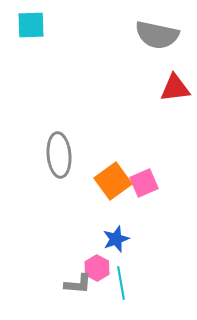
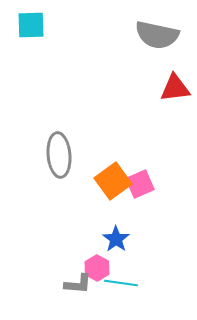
pink square: moved 4 px left, 1 px down
blue star: rotated 16 degrees counterclockwise
cyan line: rotated 72 degrees counterclockwise
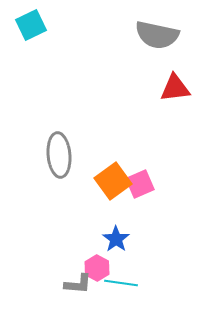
cyan square: rotated 24 degrees counterclockwise
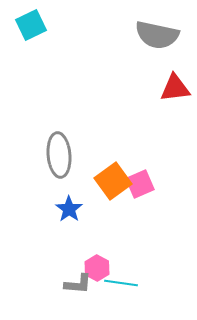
blue star: moved 47 px left, 30 px up
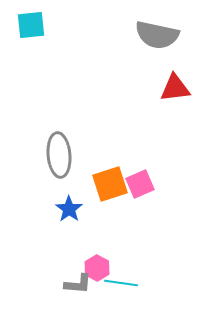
cyan square: rotated 20 degrees clockwise
orange square: moved 3 px left, 3 px down; rotated 18 degrees clockwise
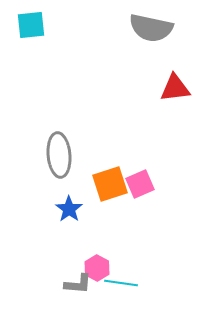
gray semicircle: moved 6 px left, 7 px up
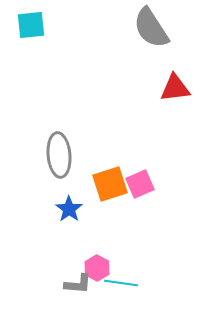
gray semicircle: rotated 45 degrees clockwise
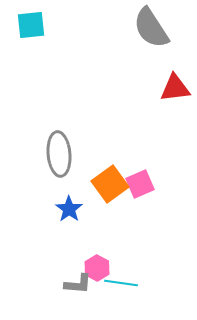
gray ellipse: moved 1 px up
orange square: rotated 18 degrees counterclockwise
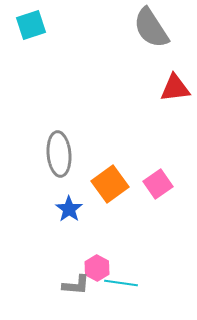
cyan square: rotated 12 degrees counterclockwise
pink square: moved 18 px right; rotated 12 degrees counterclockwise
gray L-shape: moved 2 px left, 1 px down
